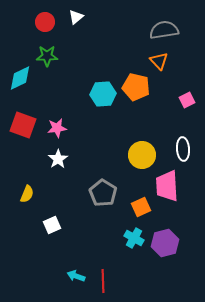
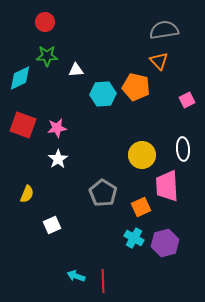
white triangle: moved 53 px down; rotated 35 degrees clockwise
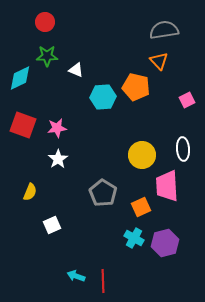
white triangle: rotated 28 degrees clockwise
cyan hexagon: moved 3 px down
yellow semicircle: moved 3 px right, 2 px up
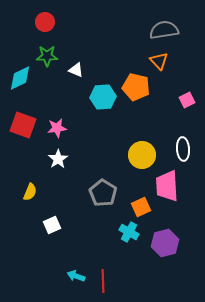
cyan cross: moved 5 px left, 6 px up
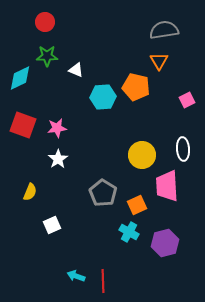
orange triangle: rotated 12 degrees clockwise
orange square: moved 4 px left, 2 px up
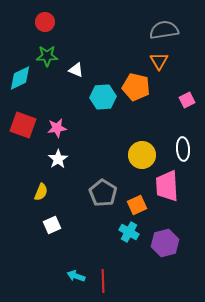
yellow semicircle: moved 11 px right
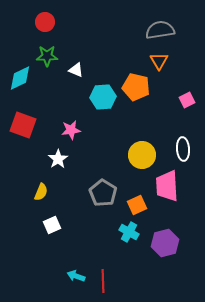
gray semicircle: moved 4 px left
pink star: moved 14 px right, 2 px down
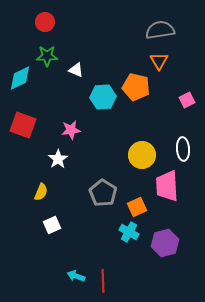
orange square: moved 2 px down
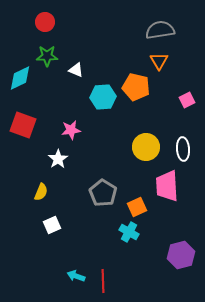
yellow circle: moved 4 px right, 8 px up
purple hexagon: moved 16 px right, 12 px down
